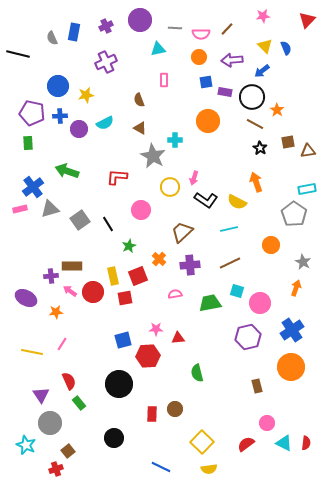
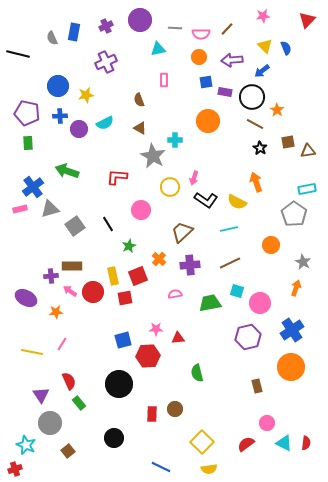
purple pentagon at (32, 113): moved 5 px left
gray square at (80, 220): moved 5 px left, 6 px down
red cross at (56, 469): moved 41 px left
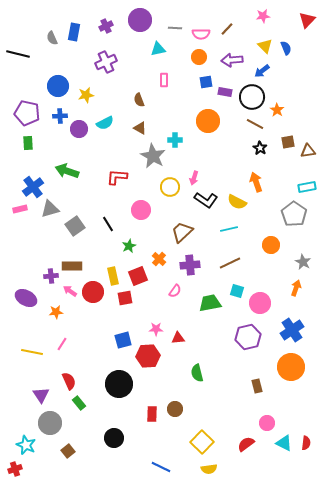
cyan rectangle at (307, 189): moved 2 px up
pink semicircle at (175, 294): moved 3 px up; rotated 136 degrees clockwise
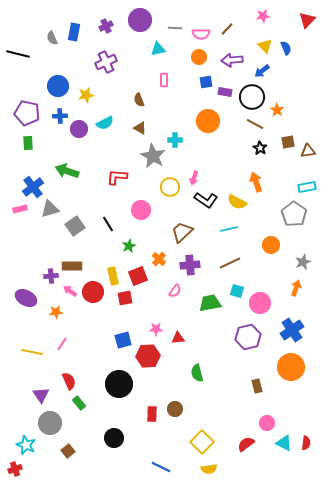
gray star at (303, 262): rotated 21 degrees clockwise
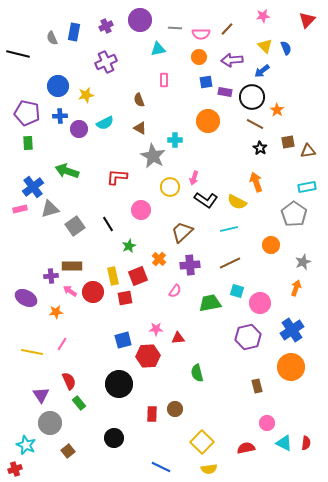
red semicircle at (246, 444): moved 4 px down; rotated 24 degrees clockwise
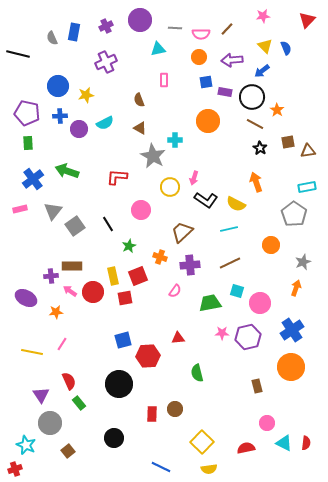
blue cross at (33, 187): moved 8 px up
yellow semicircle at (237, 202): moved 1 px left, 2 px down
gray triangle at (50, 209): moved 3 px right, 2 px down; rotated 36 degrees counterclockwise
orange cross at (159, 259): moved 1 px right, 2 px up; rotated 24 degrees counterclockwise
pink star at (156, 329): moved 66 px right, 4 px down
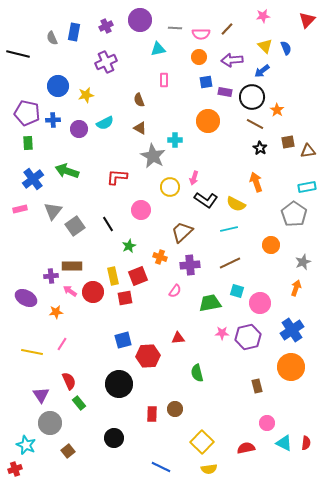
blue cross at (60, 116): moved 7 px left, 4 px down
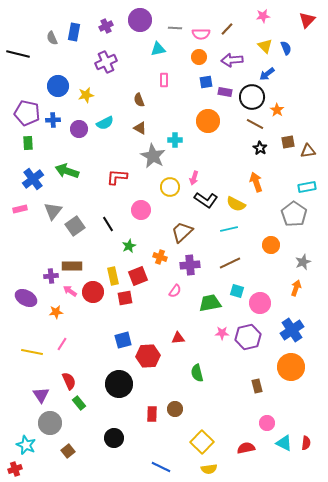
blue arrow at (262, 71): moved 5 px right, 3 px down
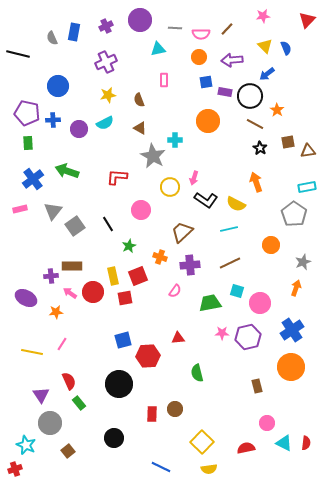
yellow star at (86, 95): moved 22 px right
black circle at (252, 97): moved 2 px left, 1 px up
pink arrow at (70, 291): moved 2 px down
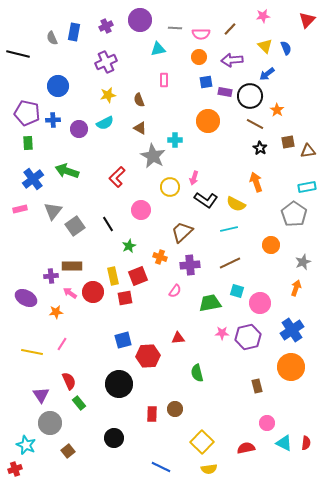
brown line at (227, 29): moved 3 px right
red L-shape at (117, 177): rotated 50 degrees counterclockwise
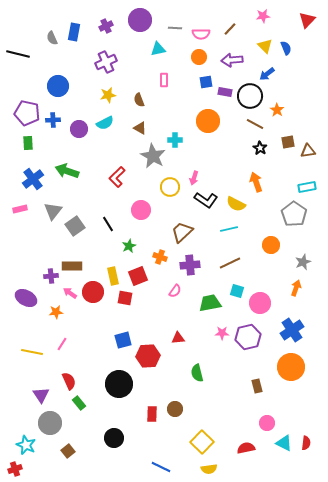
red square at (125, 298): rotated 21 degrees clockwise
